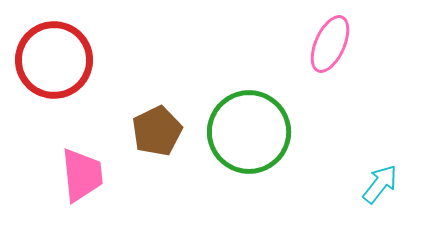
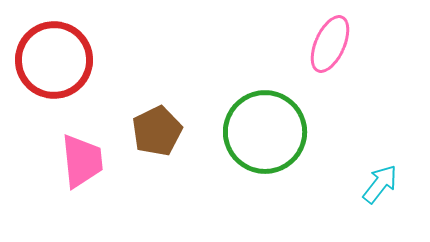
green circle: moved 16 px right
pink trapezoid: moved 14 px up
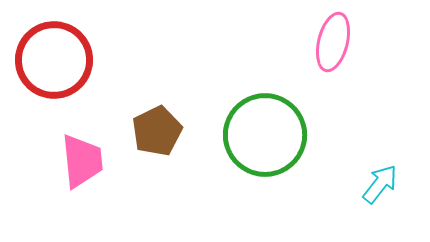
pink ellipse: moved 3 px right, 2 px up; rotated 10 degrees counterclockwise
green circle: moved 3 px down
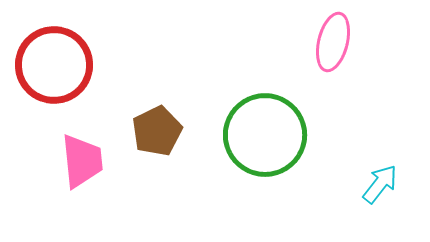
red circle: moved 5 px down
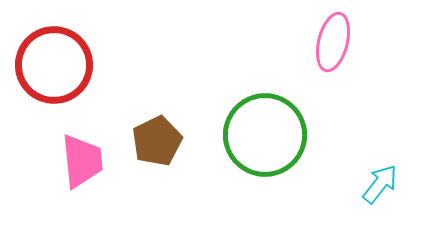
brown pentagon: moved 10 px down
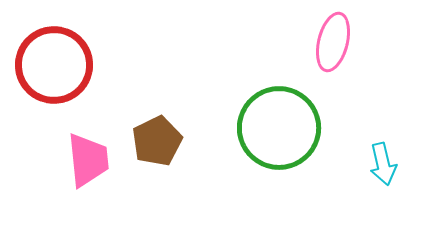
green circle: moved 14 px right, 7 px up
pink trapezoid: moved 6 px right, 1 px up
cyan arrow: moved 3 px right, 20 px up; rotated 129 degrees clockwise
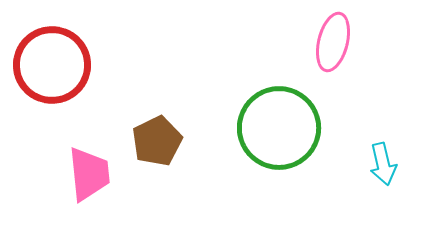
red circle: moved 2 px left
pink trapezoid: moved 1 px right, 14 px down
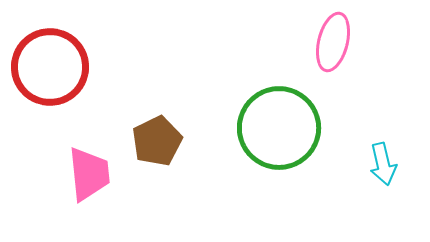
red circle: moved 2 px left, 2 px down
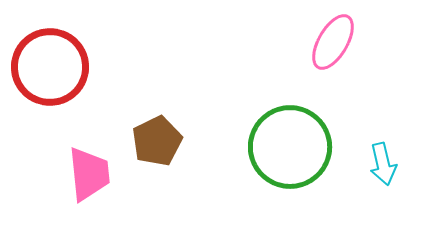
pink ellipse: rotated 16 degrees clockwise
green circle: moved 11 px right, 19 px down
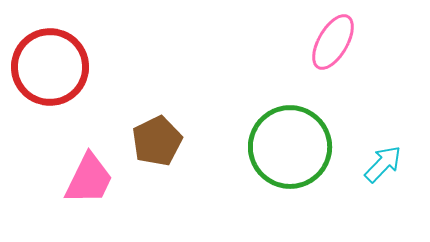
cyan arrow: rotated 123 degrees counterclockwise
pink trapezoid: moved 5 px down; rotated 32 degrees clockwise
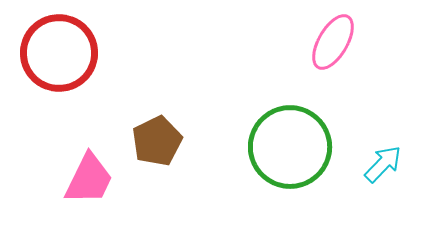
red circle: moved 9 px right, 14 px up
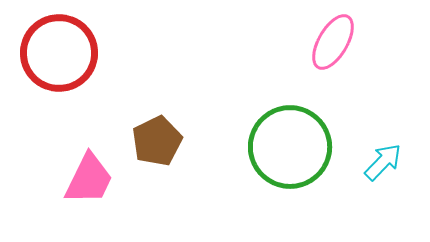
cyan arrow: moved 2 px up
